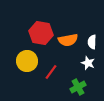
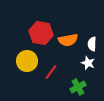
white semicircle: moved 2 px down
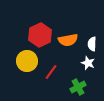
red hexagon: moved 1 px left, 2 px down; rotated 25 degrees clockwise
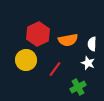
red hexagon: moved 2 px left, 1 px up
yellow circle: moved 1 px left, 1 px up
red line: moved 4 px right, 3 px up
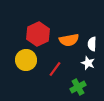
orange semicircle: moved 1 px right
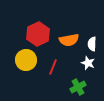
red line: moved 2 px left, 2 px up; rotated 14 degrees counterclockwise
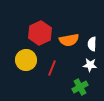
red hexagon: moved 2 px right, 1 px up
white star: moved 2 px right, 2 px down; rotated 16 degrees counterclockwise
red line: moved 1 px left, 1 px down
green cross: moved 2 px right
